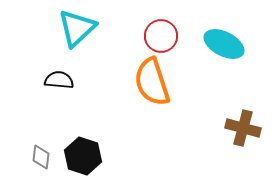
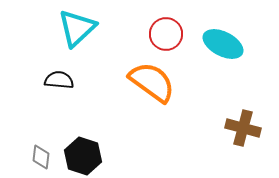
red circle: moved 5 px right, 2 px up
cyan ellipse: moved 1 px left
orange semicircle: rotated 144 degrees clockwise
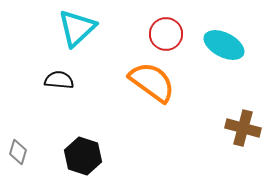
cyan ellipse: moved 1 px right, 1 px down
gray diamond: moved 23 px left, 5 px up; rotated 10 degrees clockwise
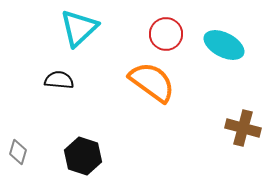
cyan triangle: moved 2 px right
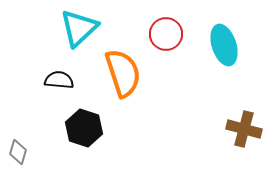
cyan ellipse: rotated 45 degrees clockwise
orange semicircle: moved 29 px left, 9 px up; rotated 36 degrees clockwise
brown cross: moved 1 px right, 1 px down
black hexagon: moved 1 px right, 28 px up
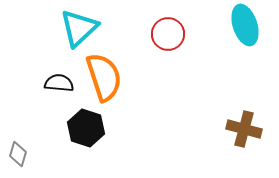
red circle: moved 2 px right
cyan ellipse: moved 21 px right, 20 px up
orange semicircle: moved 19 px left, 4 px down
black semicircle: moved 3 px down
black hexagon: moved 2 px right
gray diamond: moved 2 px down
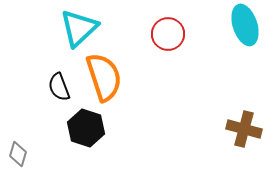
black semicircle: moved 4 px down; rotated 116 degrees counterclockwise
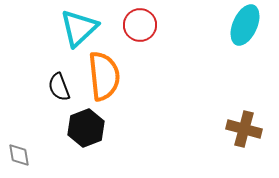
cyan ellipse: rotated 42 degrees clockwise
red circle: moved 28 px left, 9 px up
orange semicircle: moved 1 px up; rotated 12 degrees clockwise
black hexagon: rotated 21 degrees clockwise
gray diamond: moved 1 px right, 1 px down; rotated 25 degrees counterclockwise
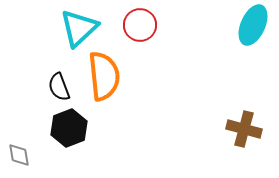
cyan ellipse: moved 8 px right
black hexagon: moved 17 px left
